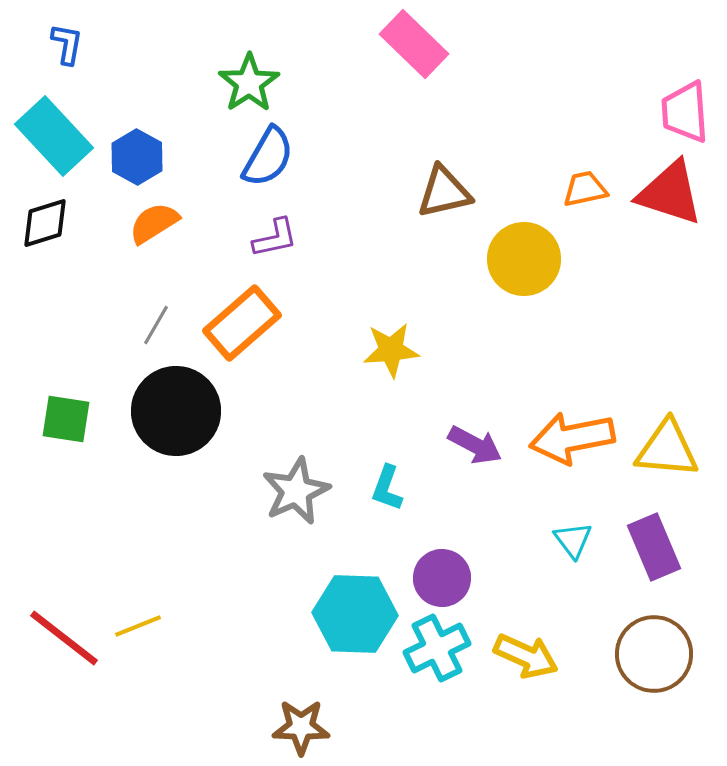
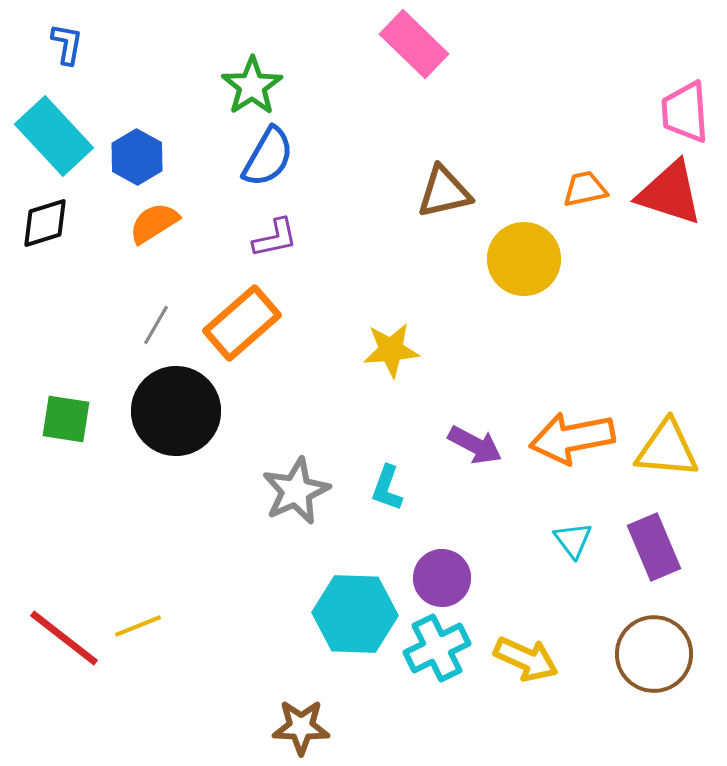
green star: moved 3 px right, 3 px down
yellow arrow: moved 3 px down
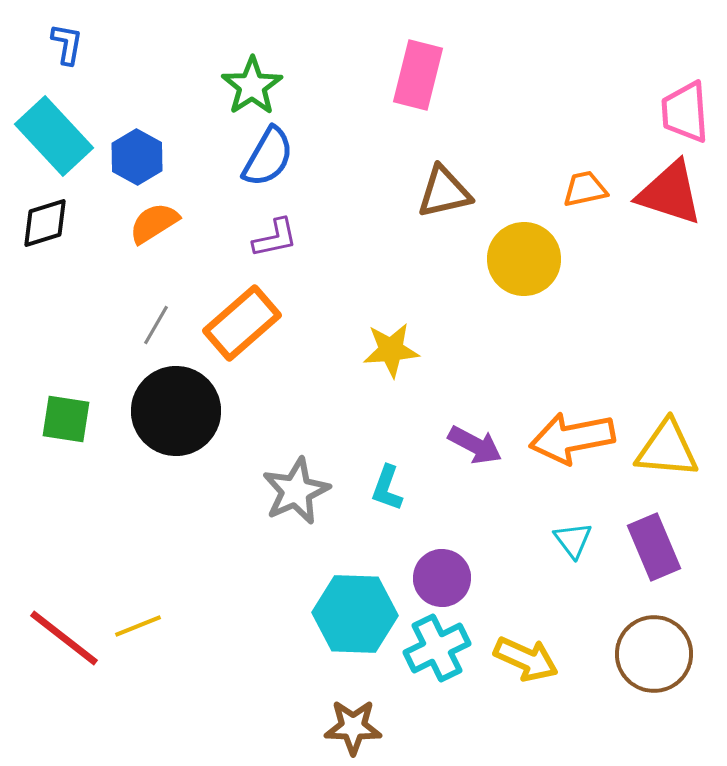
pink rectangle: moved 4 px right, 31 px down; rotated 60 degrees clockwise
brown star: moved 52 px right
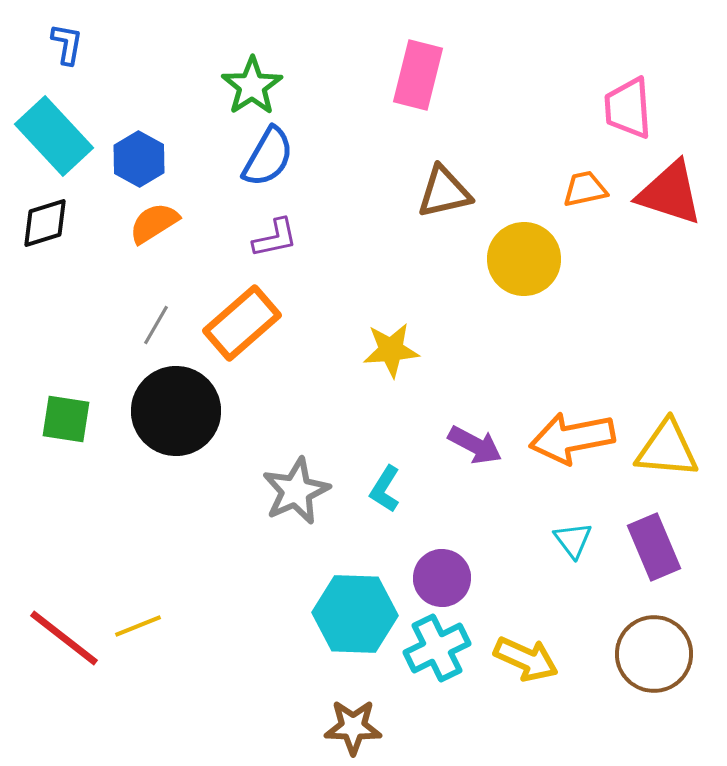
pink trapezoid: moved 57 px left, 4 px up
blue hexagon: moved 2 px right, 2 px down
cyan L-shape: moved 2 px left, 1 px down; rotated 12 degrees clockwise
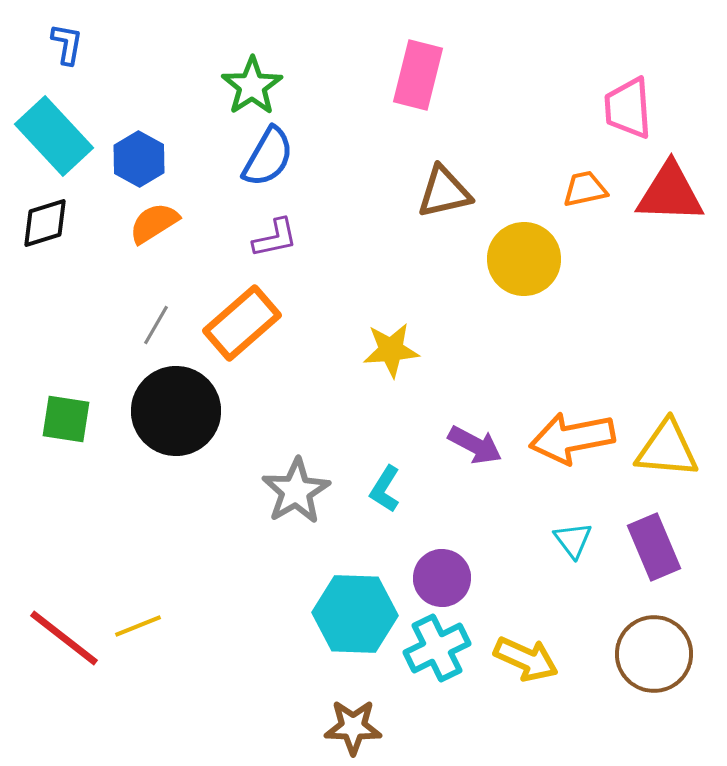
red triangle: rotated 16 degrees counterclockwise
gray star: rotated 6 degrees counterclockwise
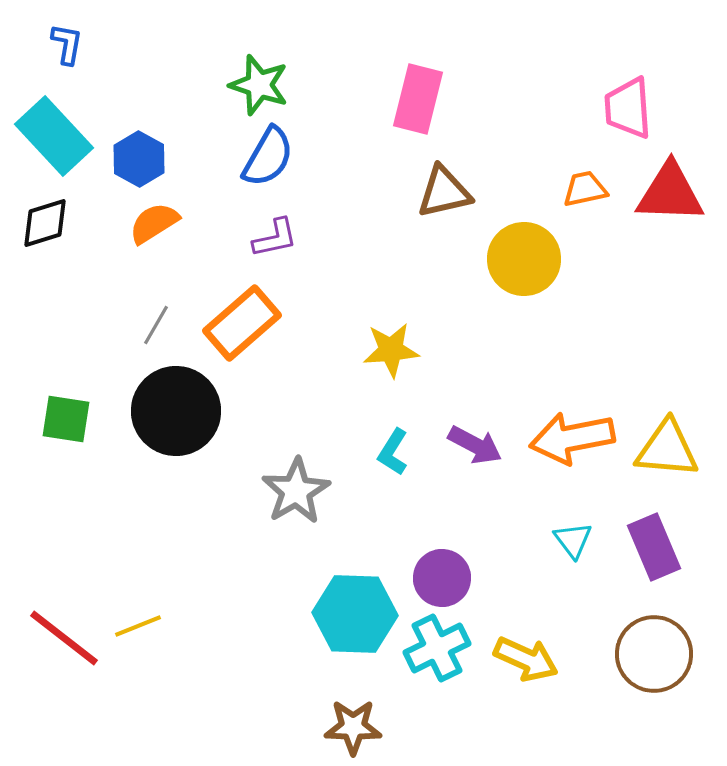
pink rectangle: moved 24 px down
green star: moved 7 px right, 1 px up; rotated 20 degrees counterclockwise
cyan L-shape: moved 8 px right, 37 px up
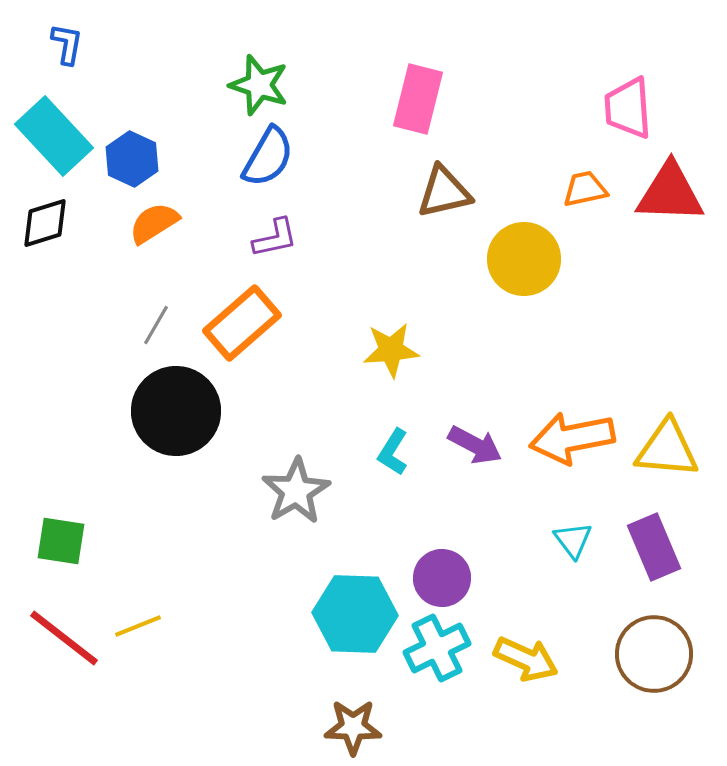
blue hexagon: moved 7 px left; rotated 4 degrees counterclockwise
green square: moved 5 px left, 122 px down
